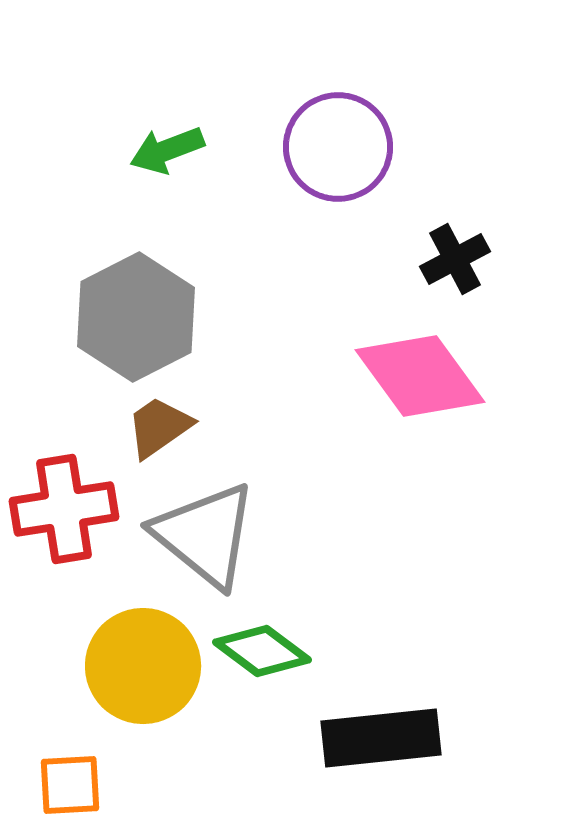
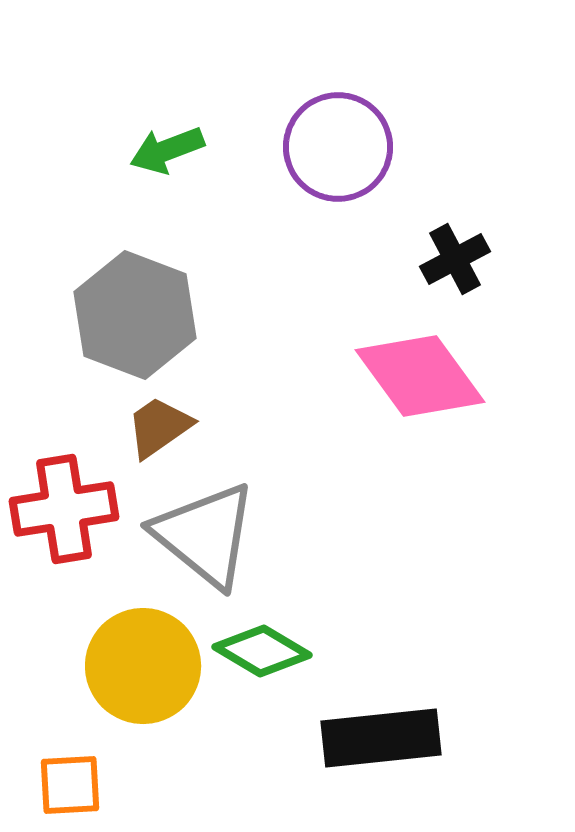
gray hexagon: moved 1 px left, 2 px up; rotated 12 degrees counterclockwise
green diamond: rotated 6 degrees counterclockwise
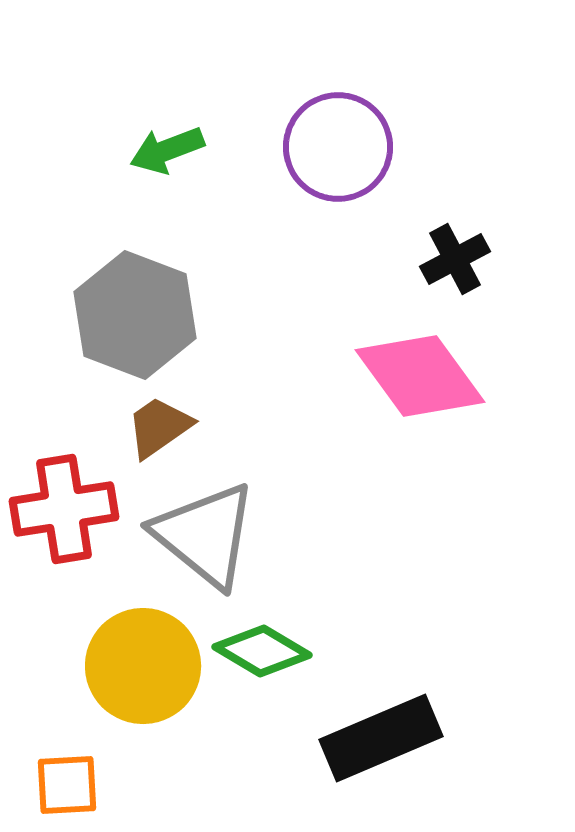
black rectangle: rotated 17 degrees counterclockwise
orange square: moved 3 px left
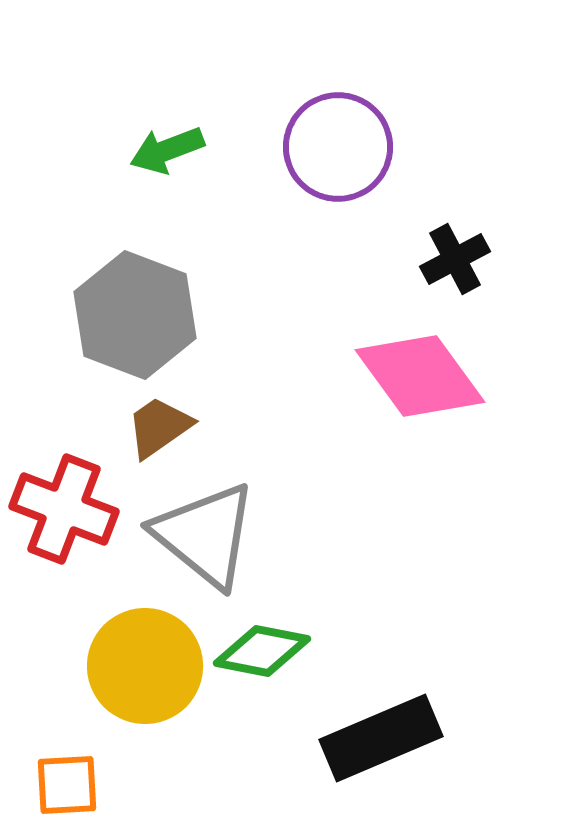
red cross: rotated 30 degrees clockwise
green diamond: rotated 20 degrees counterclockwise
yellow circle: moved 2 px right
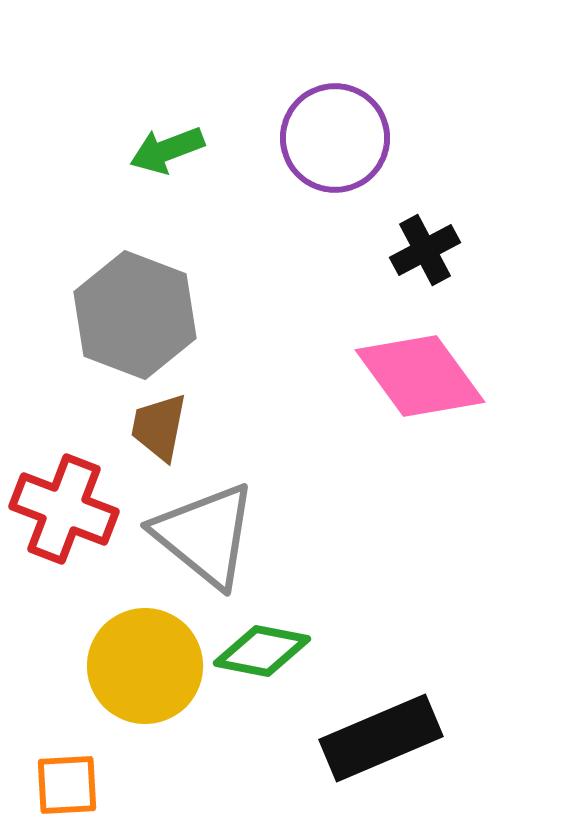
purple circle: moved 3 px left, 9 px up
black cross: moved 30 px left, 9 px up
brown trapezoid: rotated 44 degrees counterclockwise
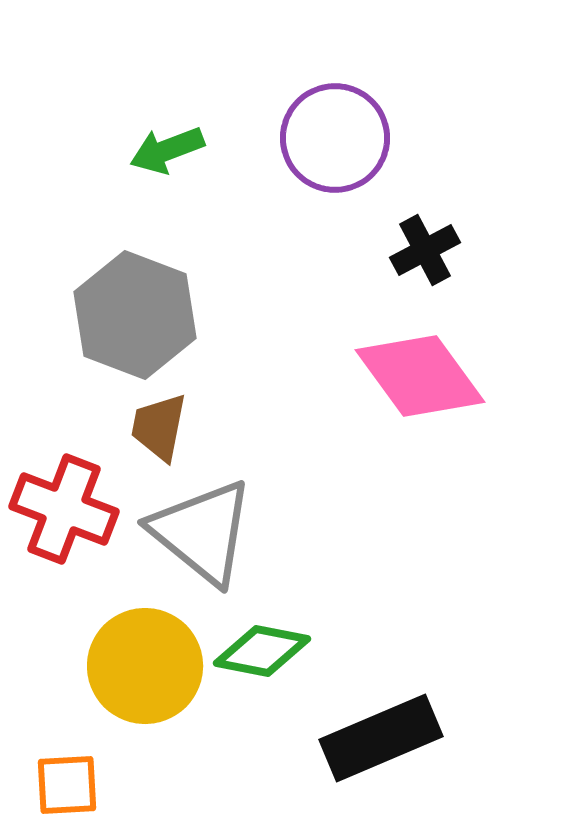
gray triangle: moved 3 px left, 3 px up
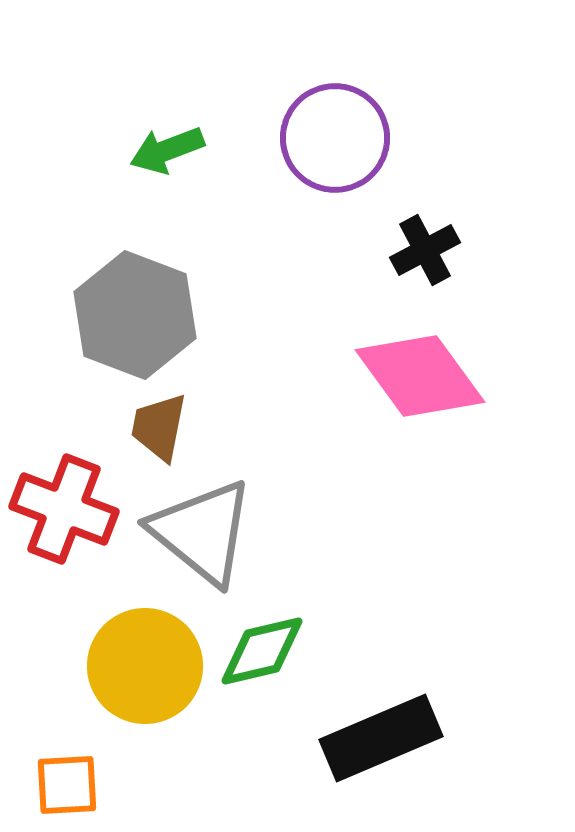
green diamond: rotated 24 degrees counterclockwise
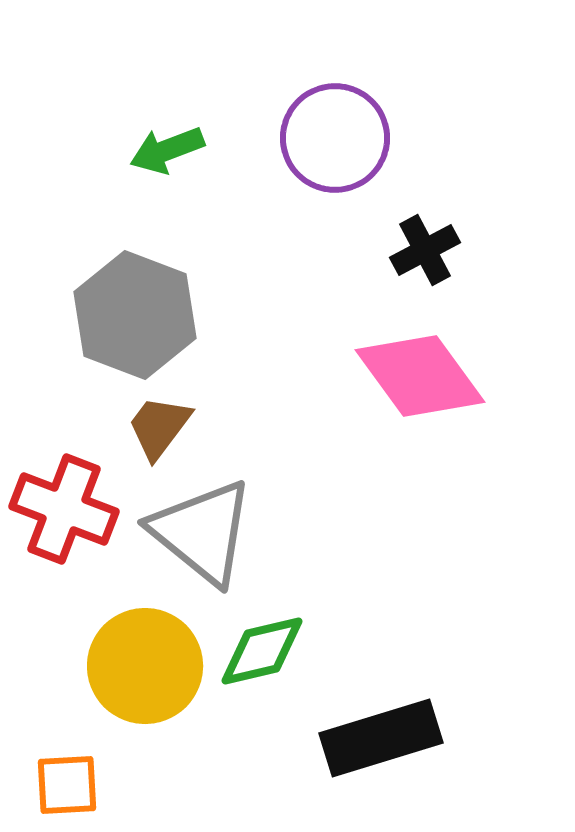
brown trapezoid: rotated 26 degrees clockwise
black rectangle: rotated 6 degrees clockwise
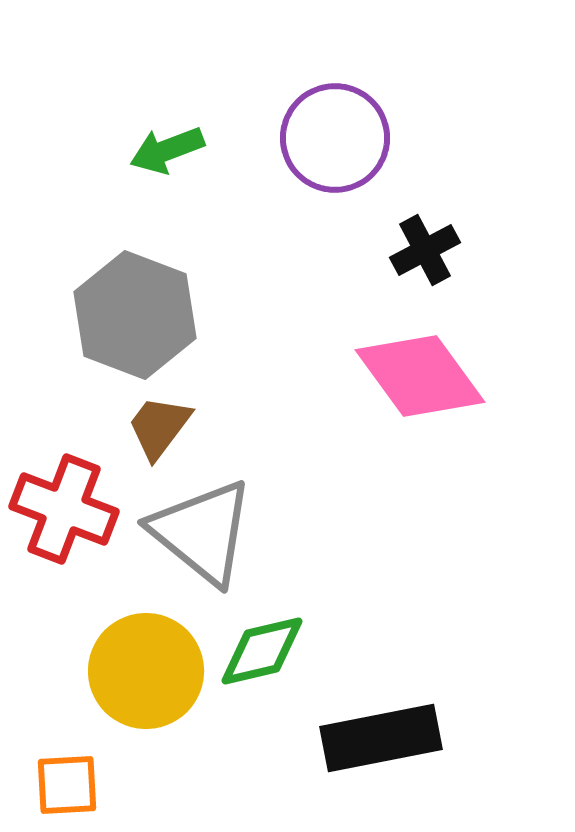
yellow circle: moved 1 px right, 5 px down
black rectangle: rotated 6 degrees clockwise
